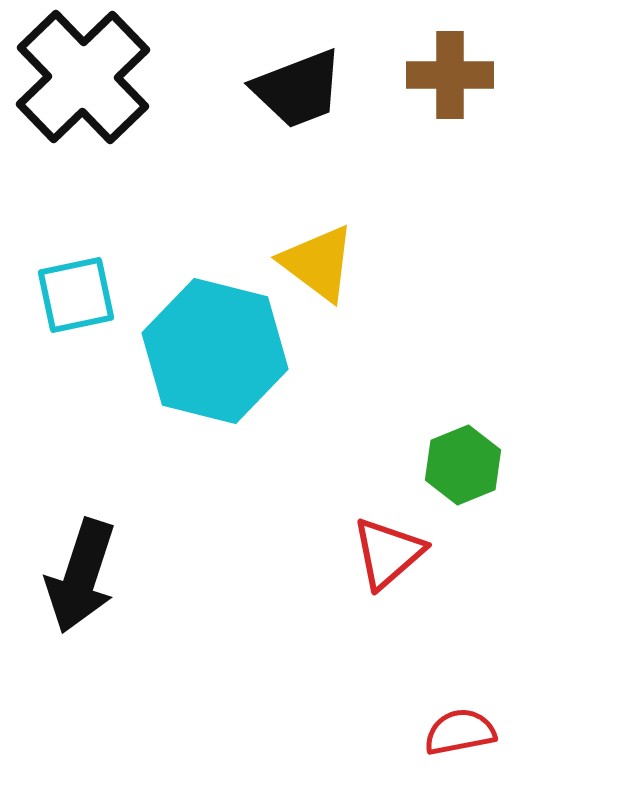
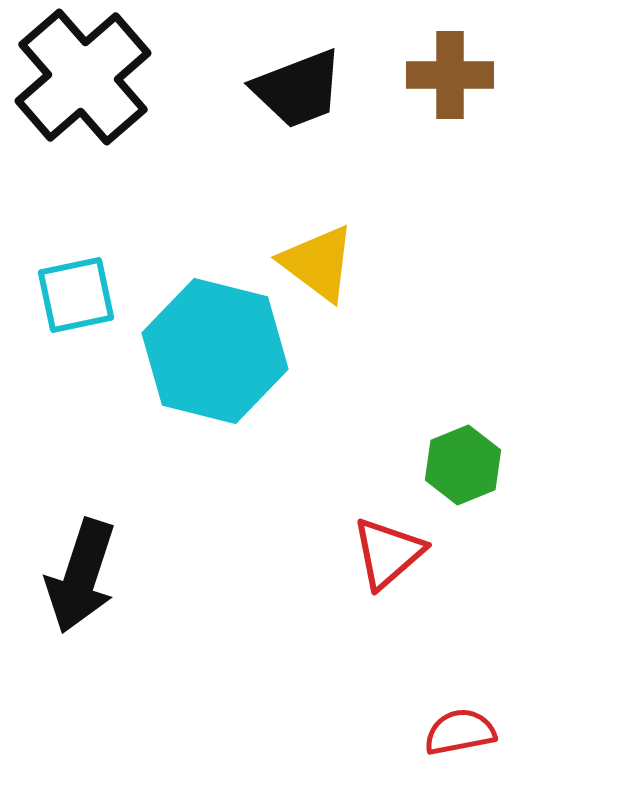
black cross: rotated 3 degrees clockwise
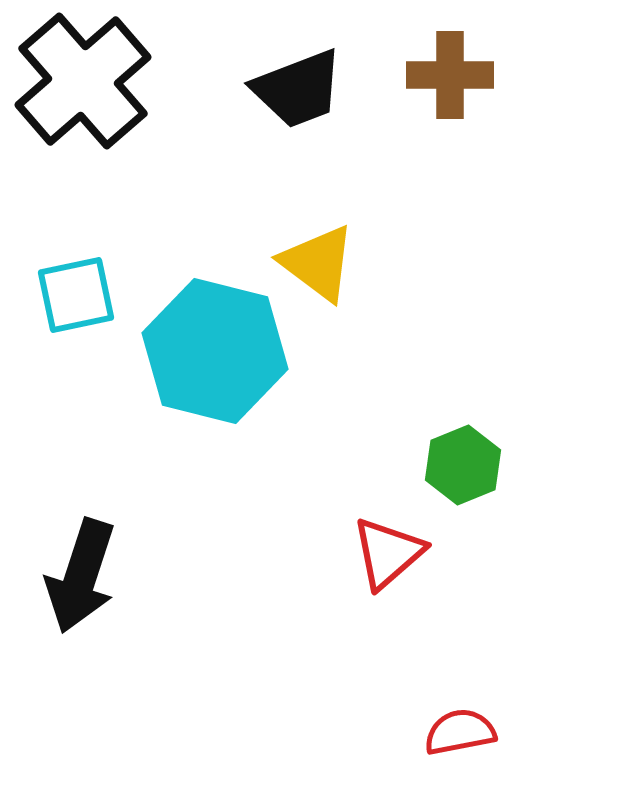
black cross: moved 4 px down
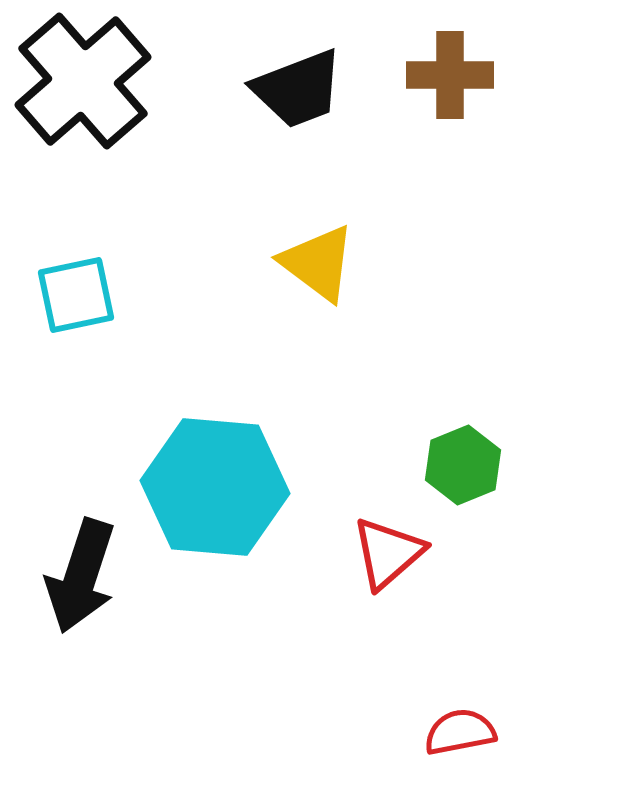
cyan hexagon: moved 136 px down; rotated 9 degrees counterclockwise
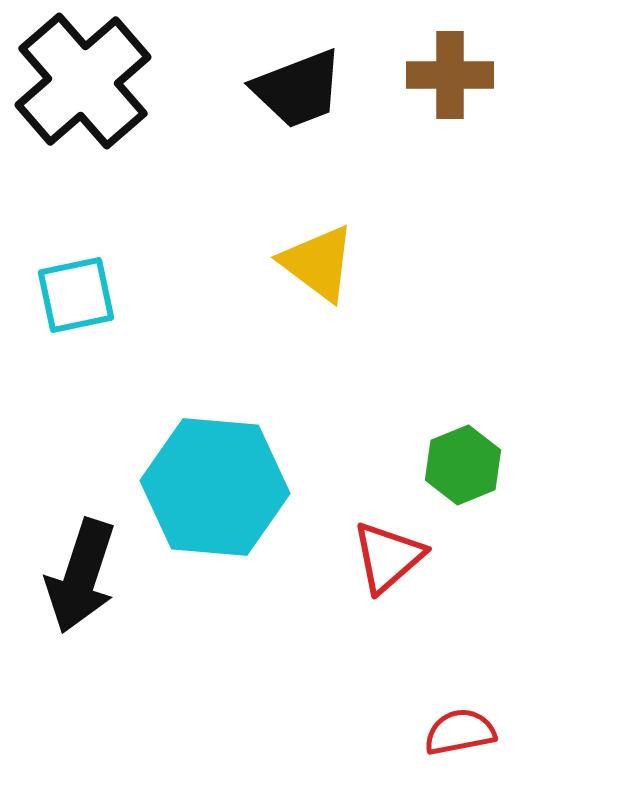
red triangle: moved 4 px down
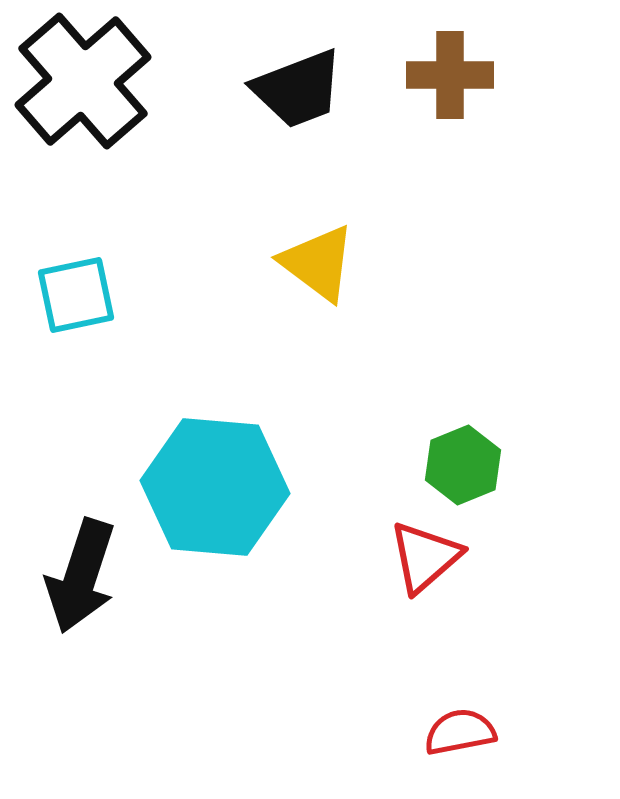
red triangle: moved 37 px right
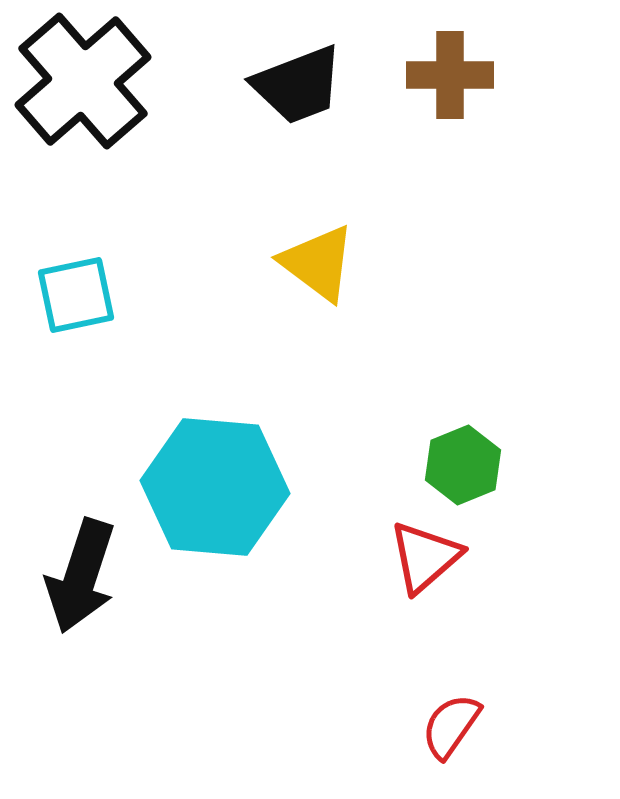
black trapezoid: moved 4 px up
red semicircle: moved 9 px left, 6 px up; rotated 44 degrees counterclockwise
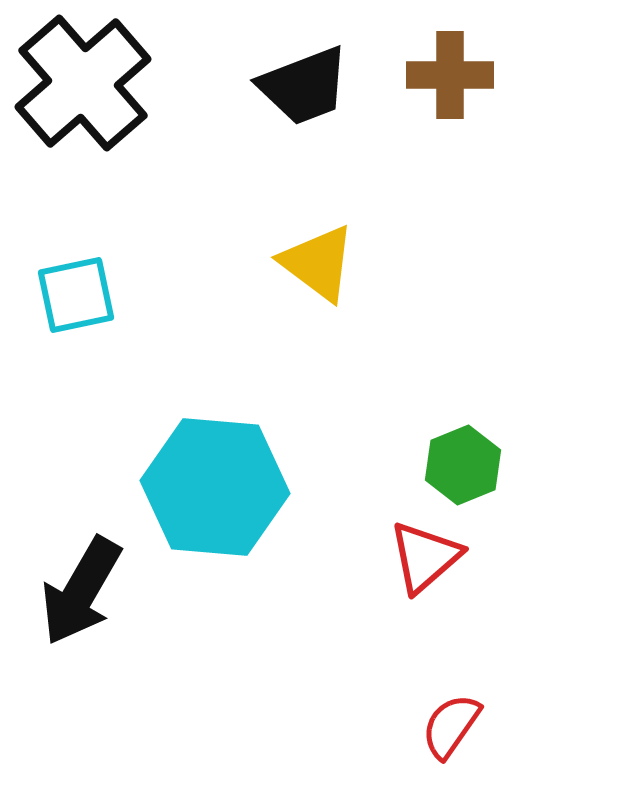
black cross: moved 2 px down
black trapezoid: moved 6 px right, 1 px down
black arrow: moved 15 px down; rotated 12 degrees clockwise
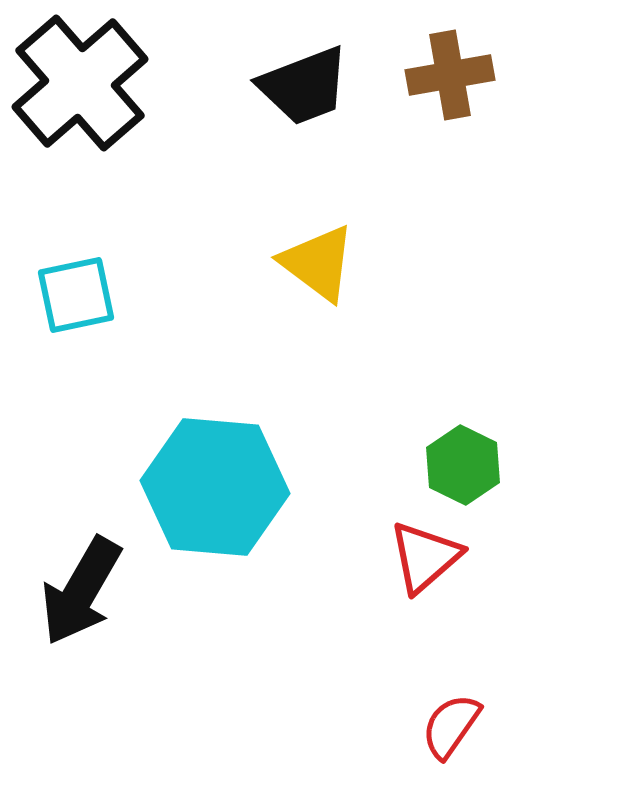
brown cross: rotated 10 degrees counterclockwise
black cross: moved 3 px left
green hexagon: rotated 12 degrees counterclockwise
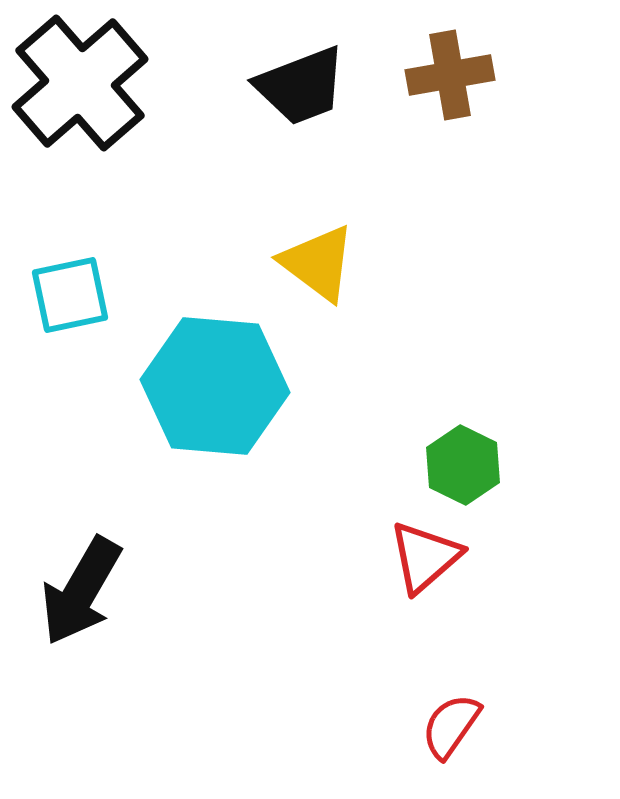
black trapezoid: moved 3 px left
cyan square: moved 6 px left
cyan hexagon: moved 101 px up
